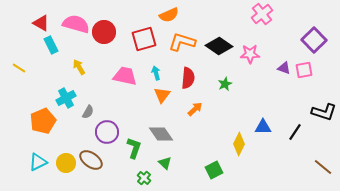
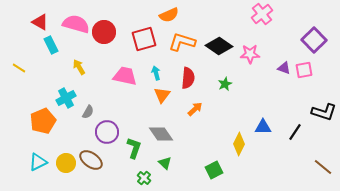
red triangle: moved 1 px left, 1 px up
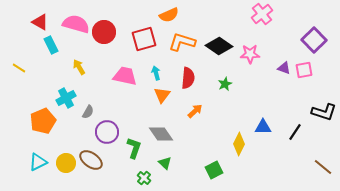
orange arrow: moved 2 px down
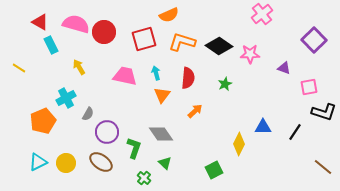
pink square: moved 5 px right, 17 px down
gray semicircle: moved 2 px down
brown ellipse: moved 10 px right, 2 px down
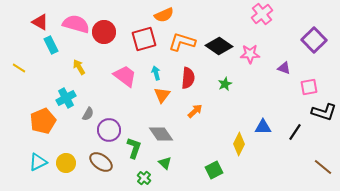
orange semicircle: moved 5 px left
pink trapezoid: rotated 25 degrees clockwise
purple circle: moved 2 px right, 2 px up
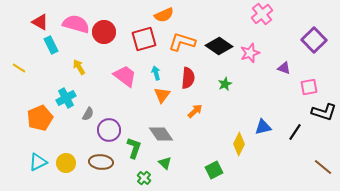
pink star: moved 1 px up; rotated 18 degrees counterclockwise
orange pentagon: moved 3 px left, 3 px up
blue triangle: rotated 12 degrees counterclockwise
brown ellipse: rotated 30 degrees counterclockwise
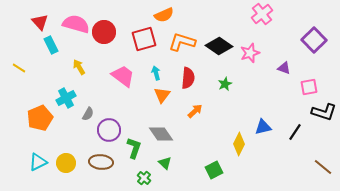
red triangle: rotated 18 degrees clockwise
pink trapezoid: moved 2 px left
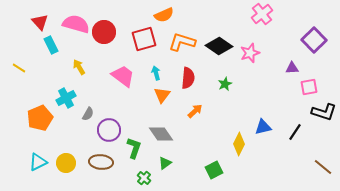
purple triangle: moved 8 px right; rotated 24 degrees counterclockwise
green triangle: rotated 40 degrees clockwise
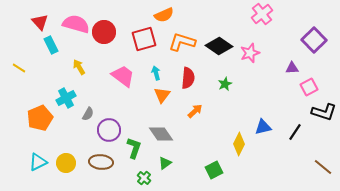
pink square: rotated 18 degrees counterclockwise
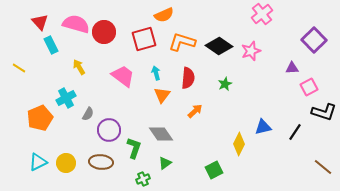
pink star: moved 1 px right, 2 px up
green cross: moved 1 px left, 1 px down; rotated 24 degrees clockwise
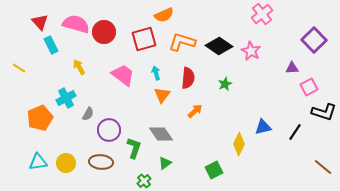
pink star: rotated 24 degrees counterclockwise
pink trapezoid: moved 1 px up
cyan triangle: rotated 18 degrees clockwise
green cross: moved 1 px right, 2 px down; rotated 16 degrees counterclockwise
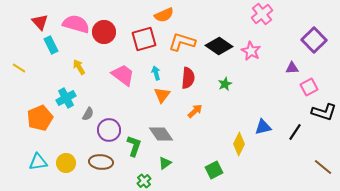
green L-shape: moved 2 px up
